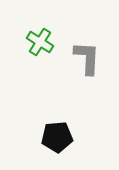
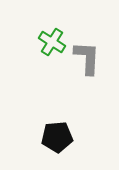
green cross: moved 12 px right
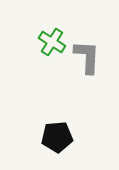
gray L-shape: moved 1 px up
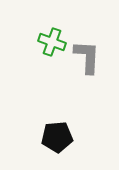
green cross: rotated 12 degrees counterclockwise
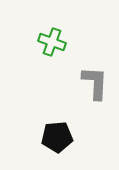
gray L-shape: moved 8 px right, 26 px down
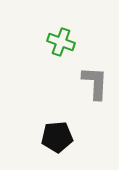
green cross: moved 9 px right
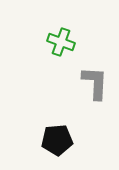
black pentagon: moved 3 px down
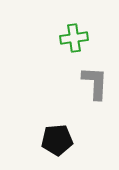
green cross: moved 13 px right, 4 px up; rotated 28 degrees counterclockwise
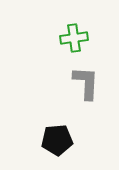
gray L-shape: moved 9 px left
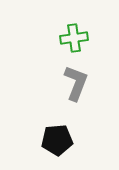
gray L-shape: moved 10 px left; rotated 18 degrees clockwise
